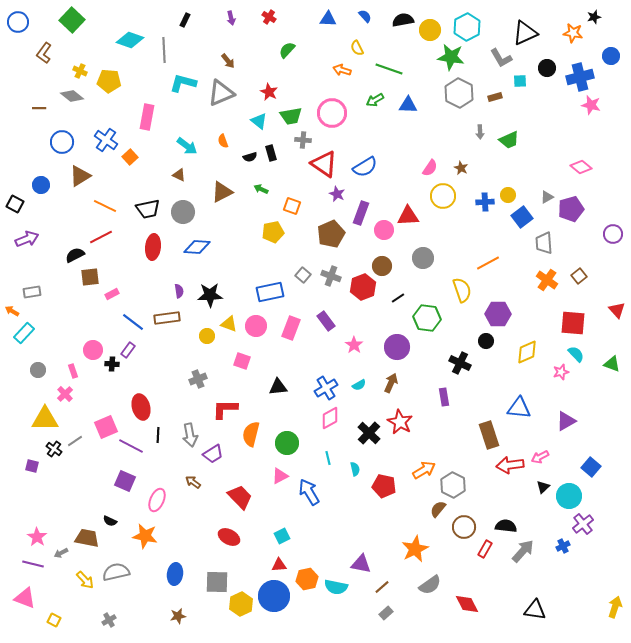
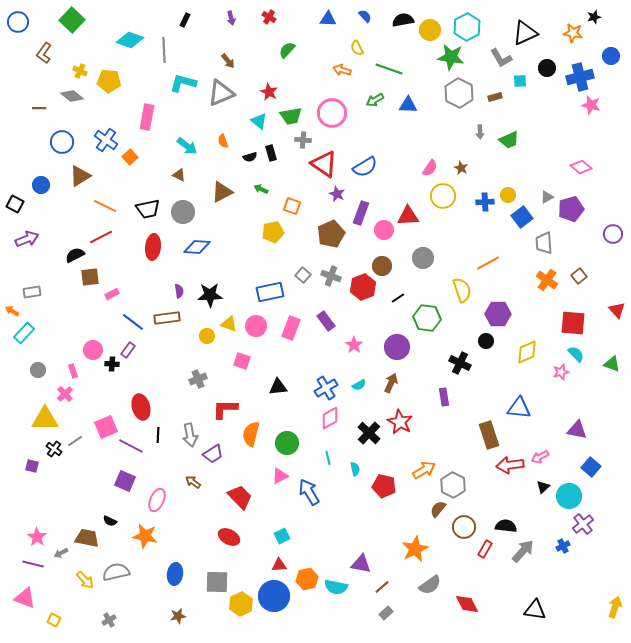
purple triangle at (566, 421): moved 11 px right, 9 px down; rotated 40 degrees clockwise
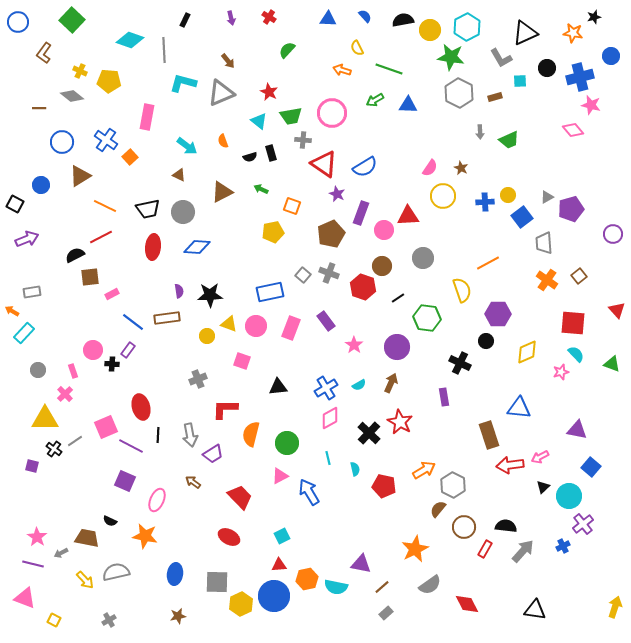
pink diamond at (581, 167): moved 8 px left, 37 px up; rotated 10 degrees clockwise
gray cross at (331, 276): moved 2 px left, 3 px up
red hexagon at (363, 287): rotated 20 degrees counterclockwise
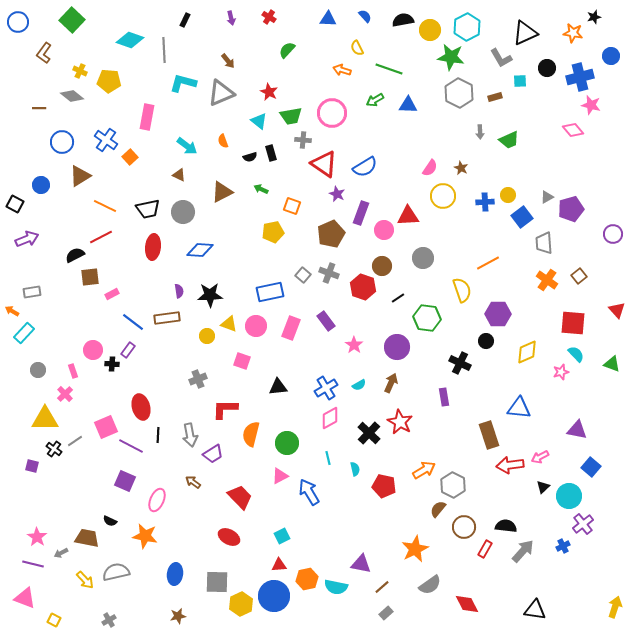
blue diamond at (197, 247): moved 3 px right, 3 px down
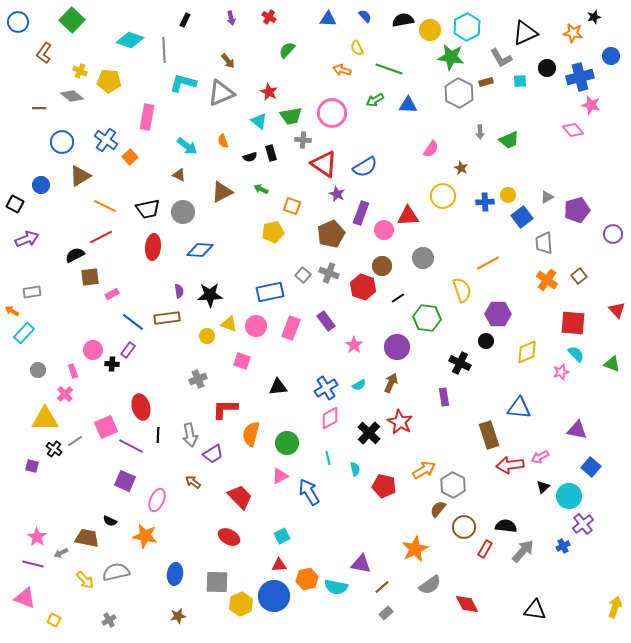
brown rectangle at (495, 97): moved 9 px left, 15 px up
pink semicircle at (430, 168): moved 1 px right, 19 px up
purple pentagon at (571, 209): moved 6 px right, 1 px down
